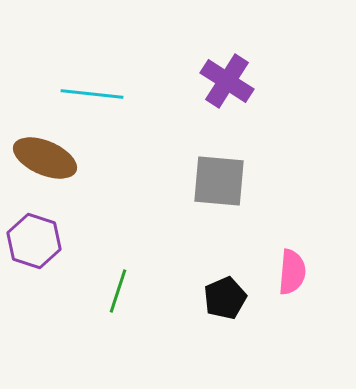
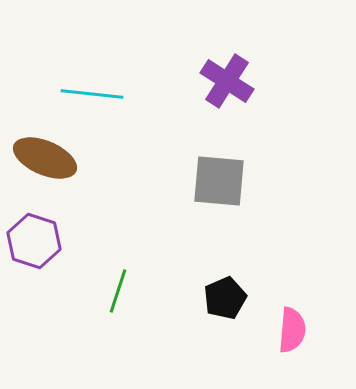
pink semicircle: moved 58 px down
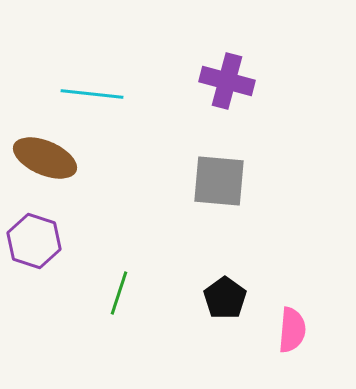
purple cross: rotated 18 degrees counterclockwise
green line: moved 1 px right, 2 px down
black pentagon: rotated 12 degrees counterclockwise
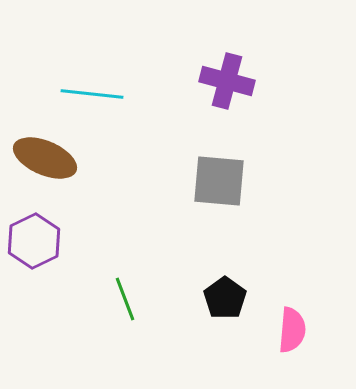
purple hexagon: rotated 16 degrees clockwise
green line: moved 6 px right, 6 px down; rotated 39 degrees counterclockwise
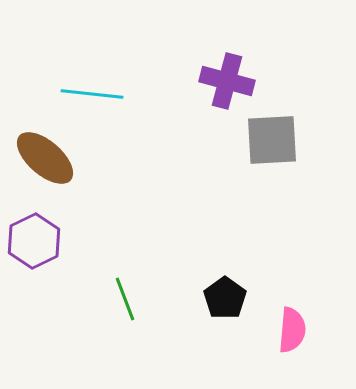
brown ellipse: rotated 18 degrees clockwise
gray square: moved 53 px right, 41 px up; rotated 8 degrees counterclockwise
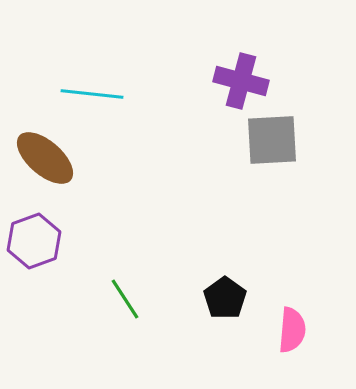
purple cross: moved 14 px right
purple hexagon: rotated 6 degrees clockwise
green line: rotated 12 degrees counterclockwise
